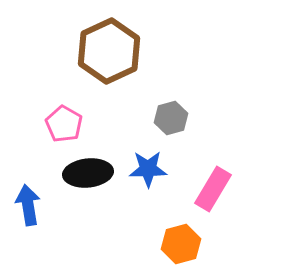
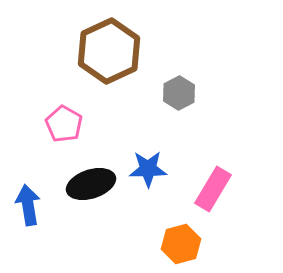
gray hexagon: moved 8 px right, 25 px up; rotated 12 degrees counterclockwise
black ellipse: moved 3 px right, 11 px down; rotated 12 degrees counterclockwise
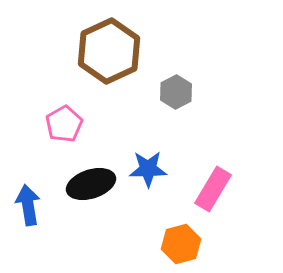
gray hexagon: moved 3 px left, 1 px up
pink pentagon: rotated 12 degrees clockwise
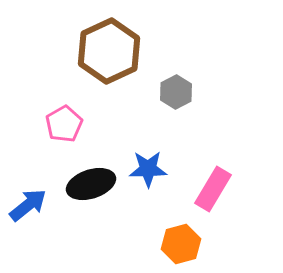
blue arrow: rotated 60 degrees clockwise
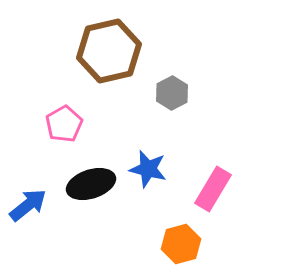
brown hexagon: rotated 12 degrees clockwise
gray hexagon: moved 4 px left, 1 px down
blue star: rotated 15 degrees clockwise
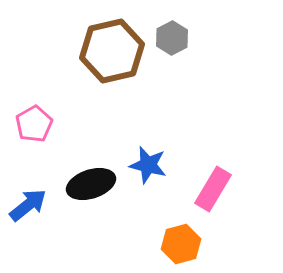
brown hexagon: moved 3 px right
gray hexagon: moved 55 px up
pink pentagon: moved 30 px left
blue star: moved 4 px up
